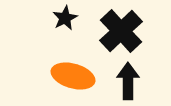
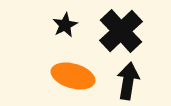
black star: moved 7 px down
black arrow: rotated 9 degrees clockwise
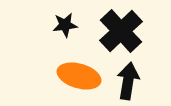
black star: rotated 20 degrees clockwise
orange ellipse: moved 6 px right
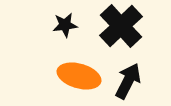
black cross: moved 5 px up
black arrow: rotated 18 degrees clockwise
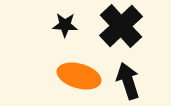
black star: rotated 10 degrees clockwise
black arrow: rotated 45 degrees counterclockwise
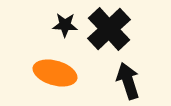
black cross: moved 12 px left, 3 px down
orange ellipse: moved 24 px left, 3 px up
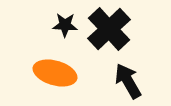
black arrow: rotated 12 degrees counterclockwise
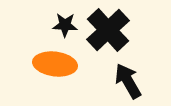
black cross: moved 1 px left, 1 px down
orange ellipse: moved 9 px up; rotated 9 degrees counterclockwise
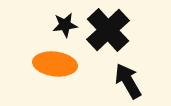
black star: rotated 10 degrees counterclockwise
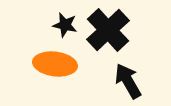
black star: rotated 20 degrees clockwise
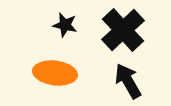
black cross: moved 15 px right
orange ellipse: moved 9 px down
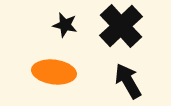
black cross: moved 2 px left, 4 px up
orange ellipse: moved 1 px left, 1 px up
